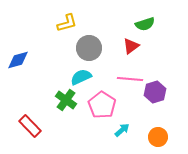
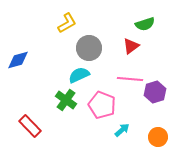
yellow L-shape: rotated 15 degrees counterclockwise
cyan semicircle: moved 2 px left, 2 px up
pink pentagon: rotated 12 degrees counterclockwise
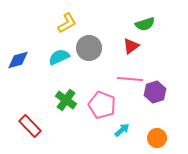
cyan semicircle: moved 20 px left, 18 px up
orange circle: moved 1 px left, 1 px down
